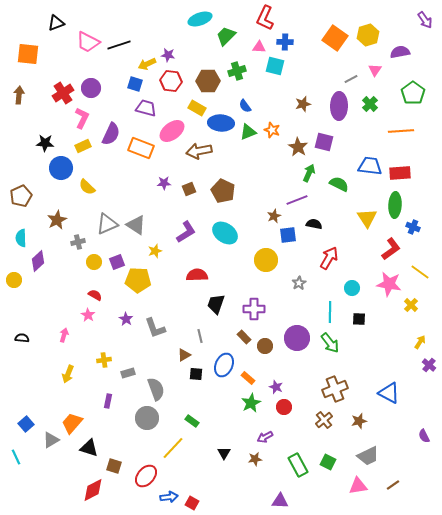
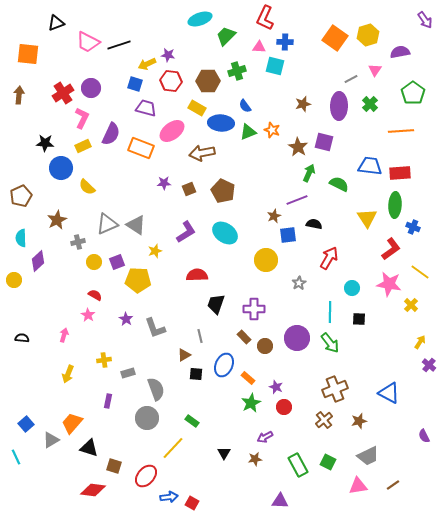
brown arrow at (199, 151): moved 3 px right, 2 px down
red diamond at (93, 490): rotated 35 degrees clockwise
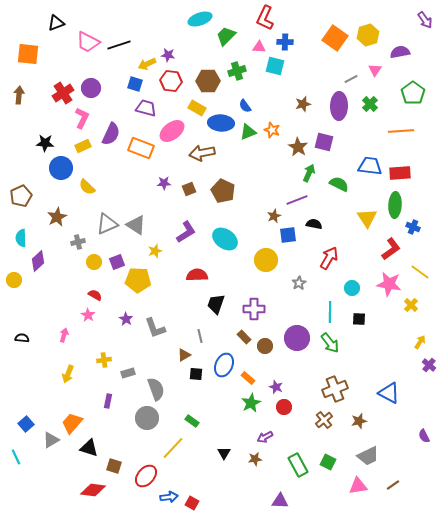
brown star at (57, 220): moved 3 px up
cyan ellipse at (225, 233): moved 6 px down
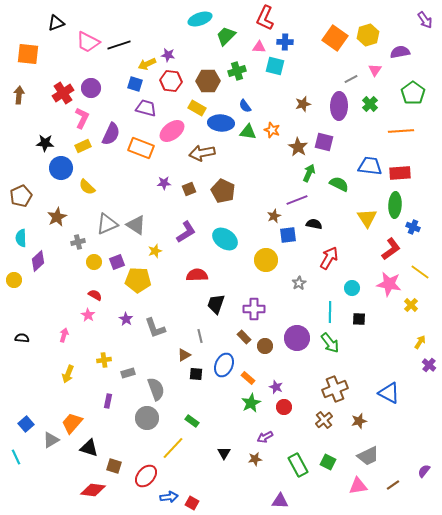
green triangle at (248, 132): rotated 30 degrees clockwise
purple semicircle at (424, 436): moved 35 px down; rotated 64 degrees clockwise
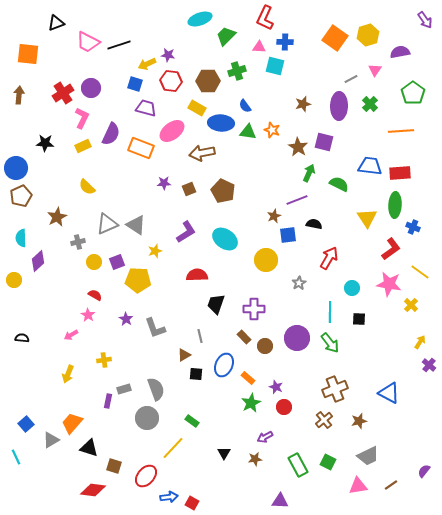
blue circle at (61, 168): moved 45 px left
pink arrow at (64, 335): moved 7 px right; rotated 136 degrees counterclockwise
gray rectangle at (128, 373): moved 4 px left, 16 px down
brown line at (393, 485): moved 2 px left
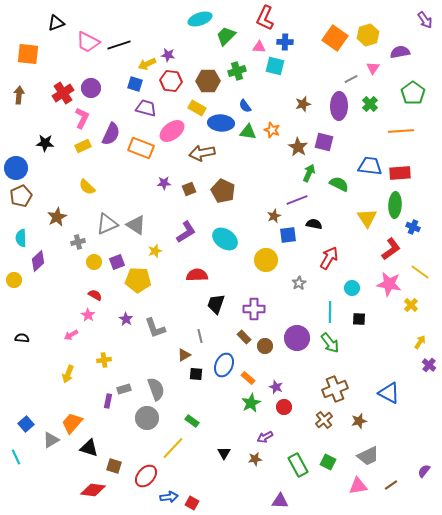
pink triangle at (375, 70): moved 2 px left, 2 px up
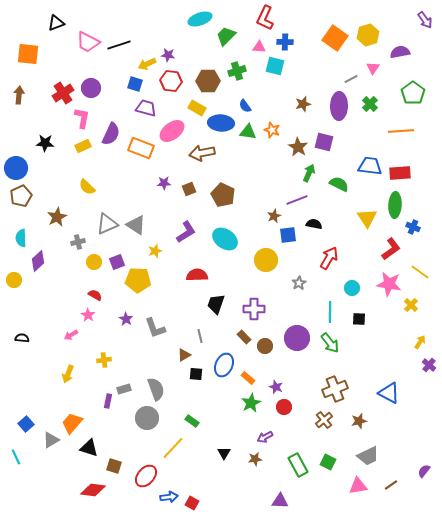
pink L-shape at (82, 118): rotated 15 degrees counterclockwise
brown pentagon at (223, 191): moved 4 px down
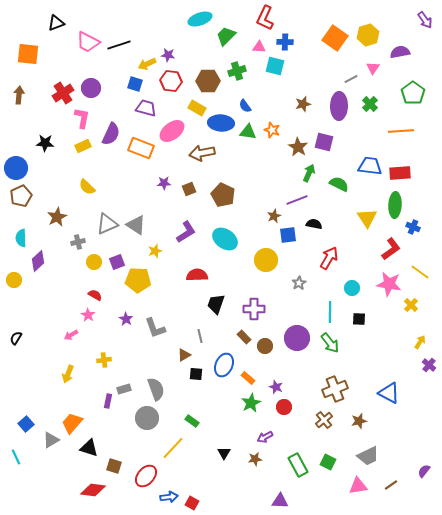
black semicircle at (22, 338): moved 6 px left; rotated 64 degrees counterclockwise
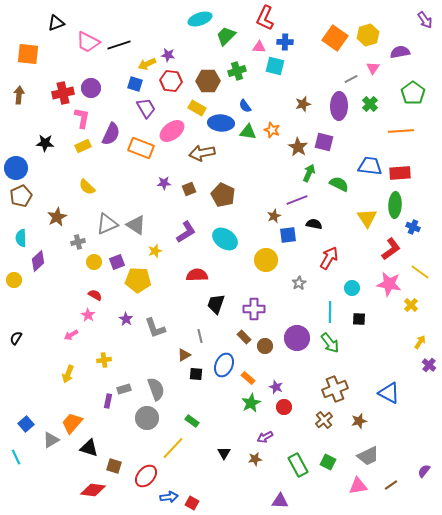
red cross at (63, 93): rotated 20 degrees clockwise
purple trapezoid at (146, 108): rotated 45 degrees clockwise
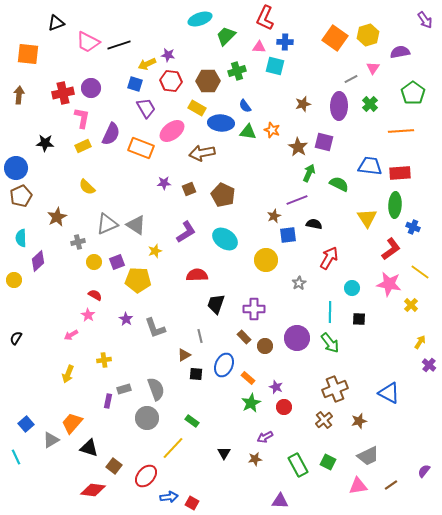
brown square at (114, 466): rotated 21 degrees clockwise
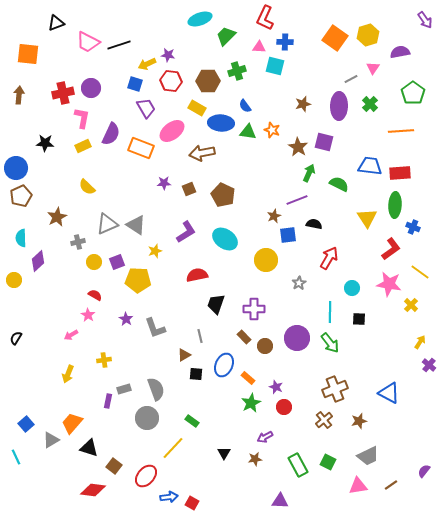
red semicircle at (197, 275): rotated 10 degrees counterclockwise
